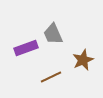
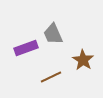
brown star: rotated 15 degrees counterclockwise
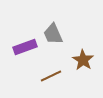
purple rectangle: moved 1 px left, 1 px up
brown line: moved 1 px up
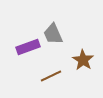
purple rectangle: moved 3 px right
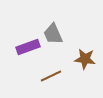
brown star: moved 2 px right, 1 px up; rotated 25 degrees counterclockwise
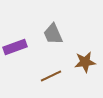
purple rectangle: moved 13 px left
brown star: moved 3 px down; rotated 15 degrees counterclockwise
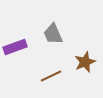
brown star: rotated 15 degrees counterclockwise
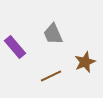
purple rectangle: rotated 70 degrees clockwise
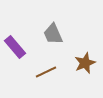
brown star: moved 1 px down
brown line: moved 5 px left, 4 px up
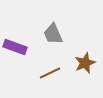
purple rectangle: rotated 30 degrees counterclockwise
brown line: moved 4 px right, 1 px down
